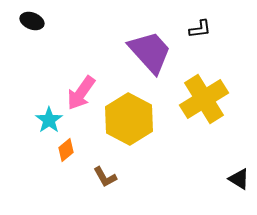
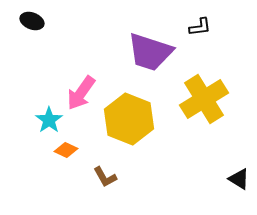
black L-shape: moved 2 px up
purple trapezoid: rotated 150 degrees clockwise
yellow hexagon: rotated 6 degrees counterclockwise
orange diamond: rotated 65 degrees clockwise
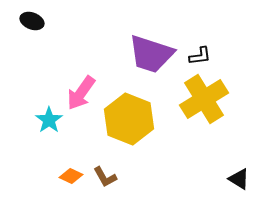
black L-shape: moved 29 px down
purple trapezoid: moved 1 px right, 2 px down
orange diamond: moved 5 px right, 26 px down
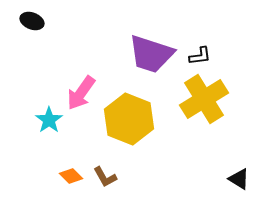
orange diamond: rotated 20 degrees clockwise
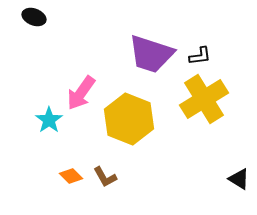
black ellipse: moved 2 px right, 4 px up
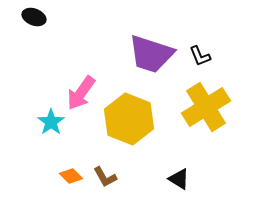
black L-shape: rotated 75 degrees clockwise
yellow cross: moved 2 px right, 8 px down
cyan star: moved 2 px right, 2 px down
black triangle: moved 60 px left
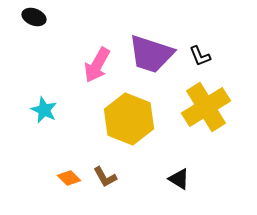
pink arrow: moved 16 px right, 28 px up; rotated 6 degrees counterclockwise
cyan star: moved 7 px left, 12 px up; rotated 12 degrees counterclockwise
orange diamond: moved 2 px left, 2 px down
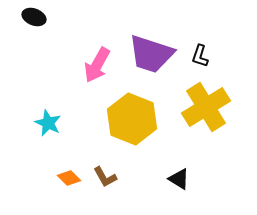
black L-shape: rotated 40 degrees clockwise
cyan star: moved 4 px right, 13 px down
yellow hexagon: moved 3 px right
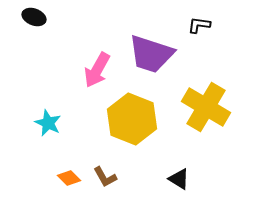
black L-shape: moved 1 px left, 31 px up; rotated 80 degrees clockwise
pink arrow: moved 5 px down
yellow cross: rotated 27 degrees counterclockwise
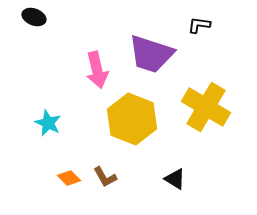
pink arrow: rotated 42 degrees counterclockwise
black triangle: moved 4 px left
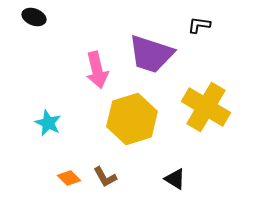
yellow hexagon: rotated 21 degrees clockwise
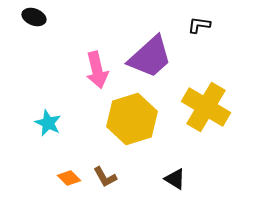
purple trapezoid: moved 1 px left, 3 px down; rotated 60 degrees counterclockwise
